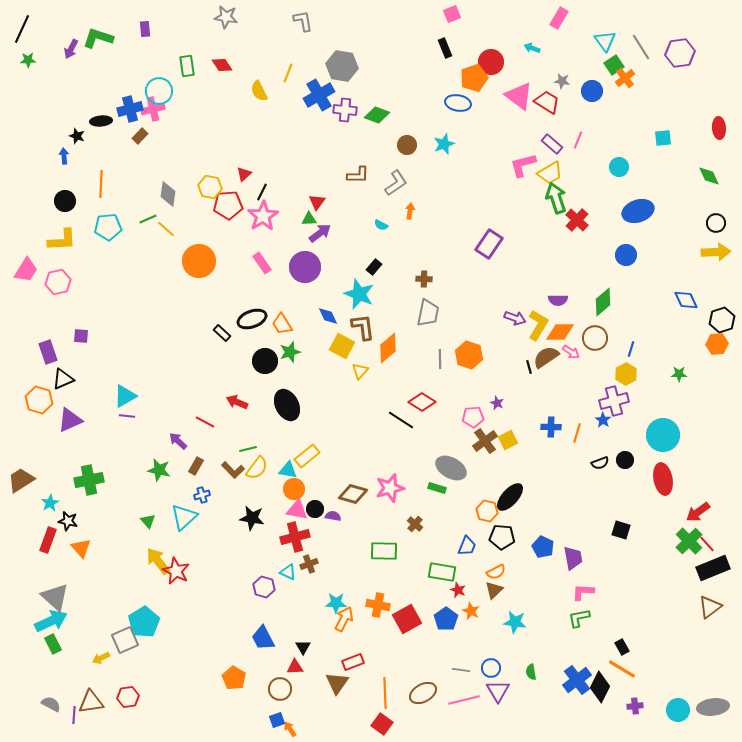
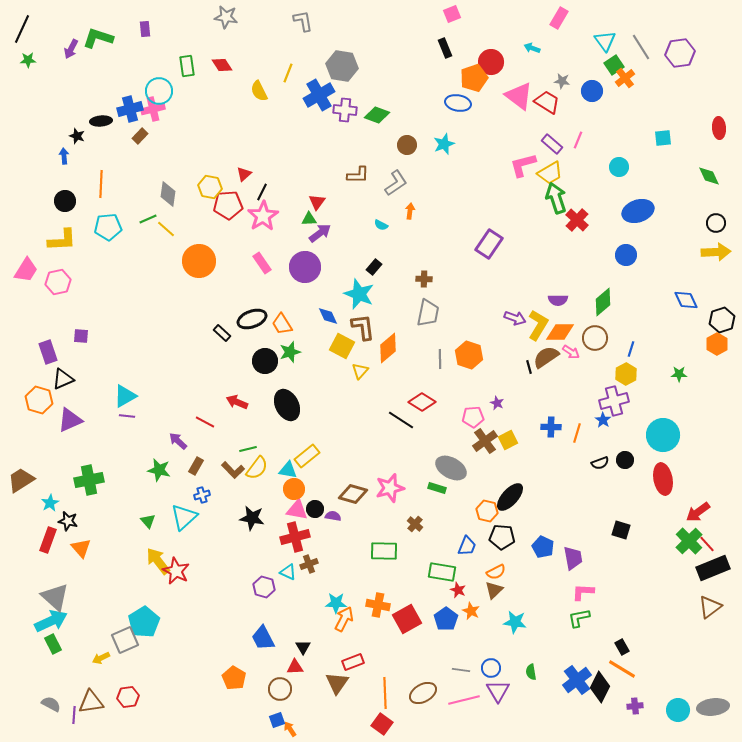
orange hexagon at (717, 344): rotated 25 degrees counterclockwise
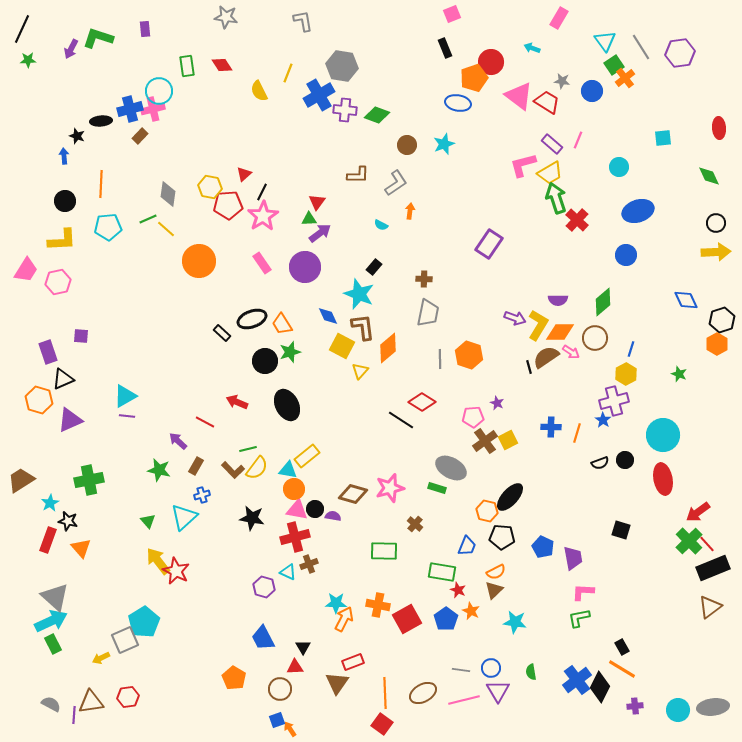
green star at (679, 374): rotated 21 degrees clockwise
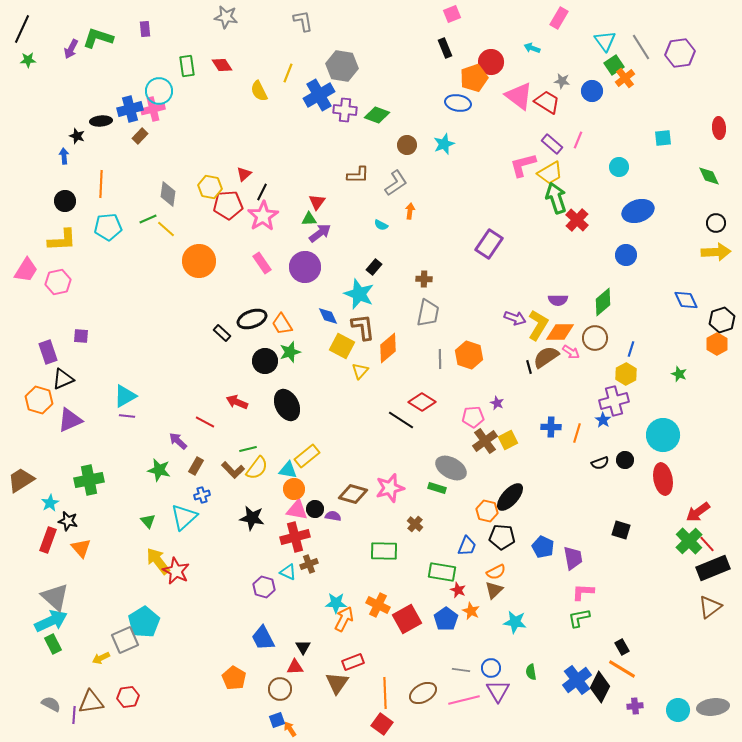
orange cross at (378, 605): rotated 15 degrees clockwise
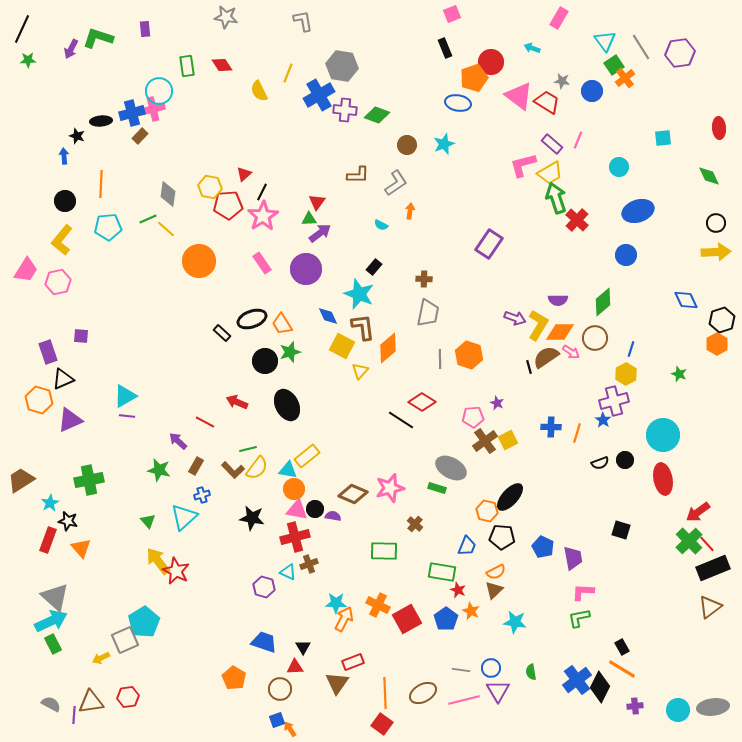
blue cross at (130, 109): moved 2 px right, 4 px down
yellow L-shape at (62, 240): rotated 132 degrees clockwise
purple circle at (305, 267): moved 1 px right, 2 px down
brown diamond at (353, 494): rotated 8 degrees clockwise
blue trapezoid at (263, 638): moved 1 px right, 4 px down; rotated 136 degrees clockwise
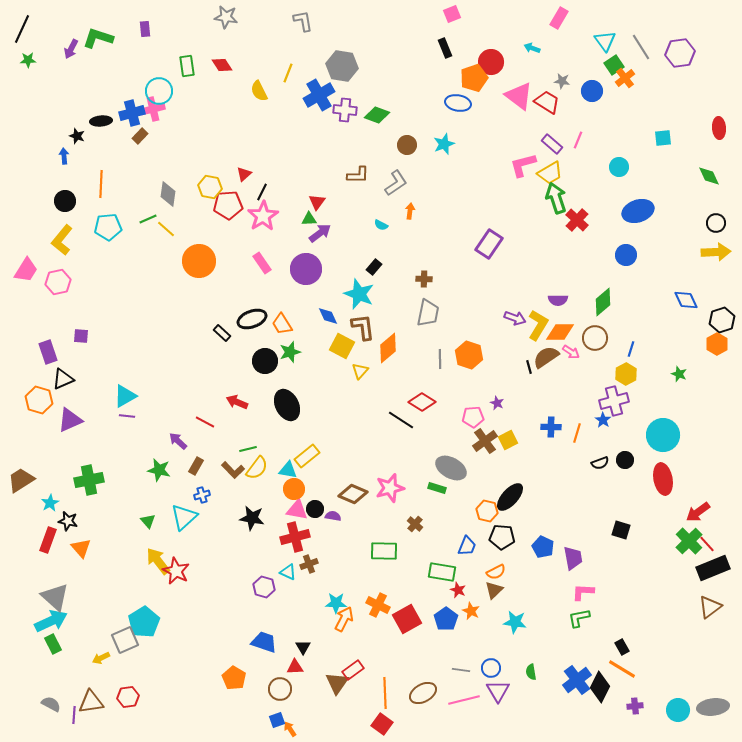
red rectangle at (353, 662): moved 8 px down; rotated 15 degrees counterclockwise
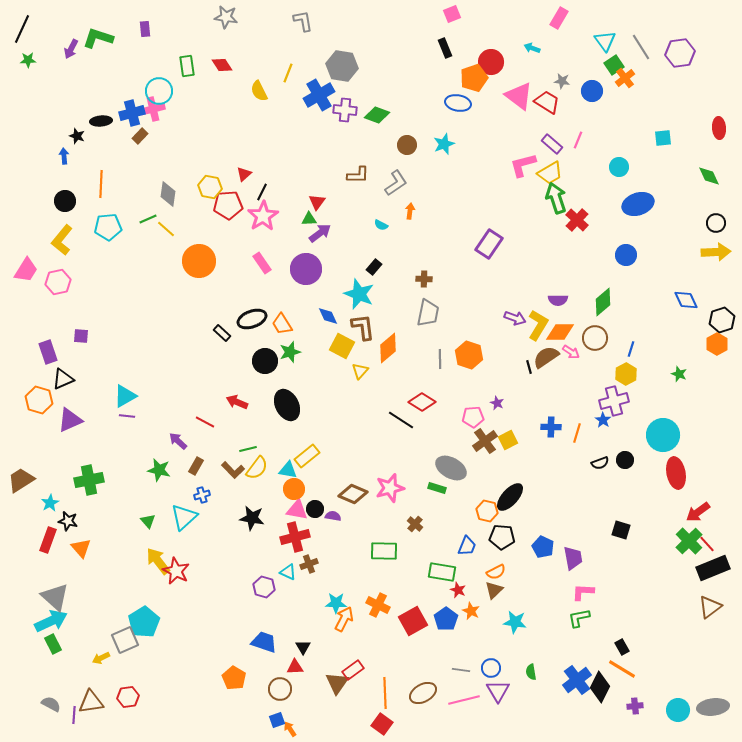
blue ellipse at (638, 211): moved 7 px up
red ellipse at (663, 479): moved 13 px right, 6 px up
red square at (407, 619): moved 6 px right, 2 px down
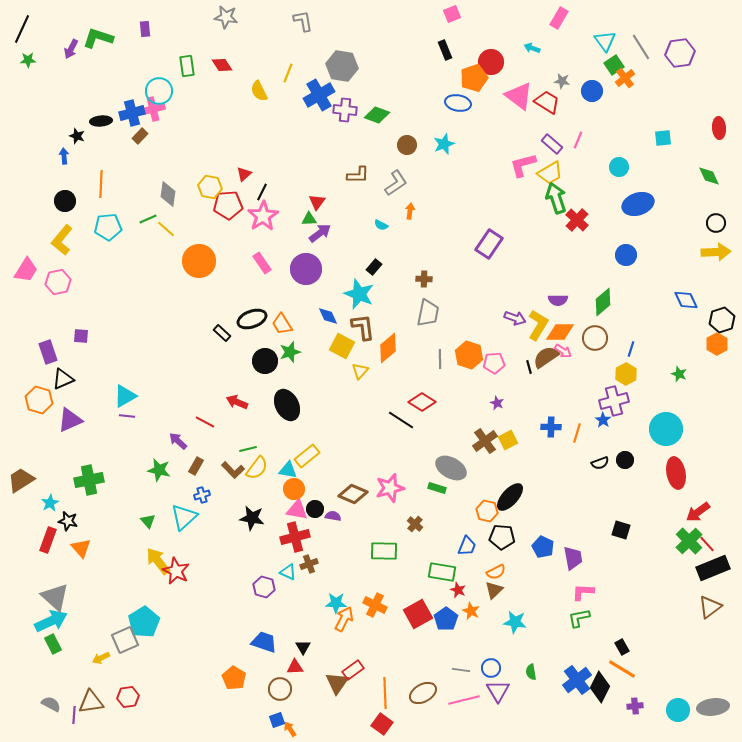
black rectangle at (445, 48): moved 2 px down
pink arrow at (571, 352): moved 8 px left, 1 px up
pink pentagon at (473, 417): moved 21 px right, 54 px up
cyan circle at (663, 435): moved 3 px right, 6 px up
orange cross at (378, 605): moved 3 px left
red square at (413, 621): moved 5 px right, 7 px up
